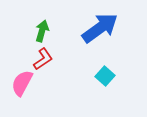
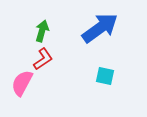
cyan square: rotated 30 degrees counterclockwise
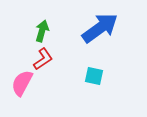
cyan square: moved 11 px left
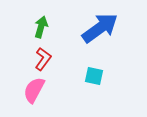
green arrow: moved 1 px left, 4 px up
red L-shape: rotated 20 degrees counterclockwise
pink semicircle: moved 12 px right, 7 px down
